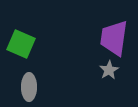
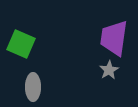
gray ellipse: moved 4 px right
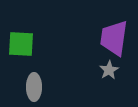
green square: rotated 20 degrees counterclockwise
gray ellipse: moved 1 px right
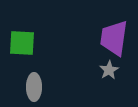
green square: moved 1 px right, 1 px up
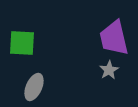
purple trapezoid: rotated 21 degrees counterclockwise
gray ellipse: rotated 24 degrees clockwise
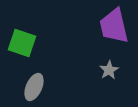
purple trapezoid: moved 12 px up
green square: rotated 16 degrees clockwise
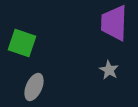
purple trapezoid: moved 3 px up; rotated 15 degrees clockwise
gray star: rotated 12 degrees counterclockwise
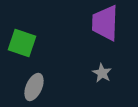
purple trapezoid: moved 9 px left
gray star: moved 7 px left, 3 px down
